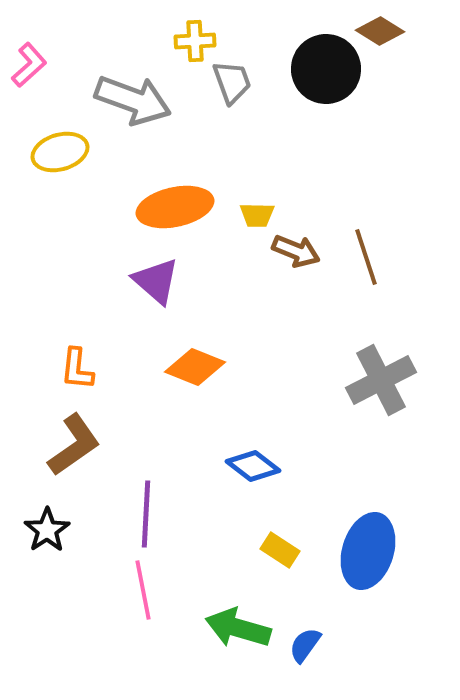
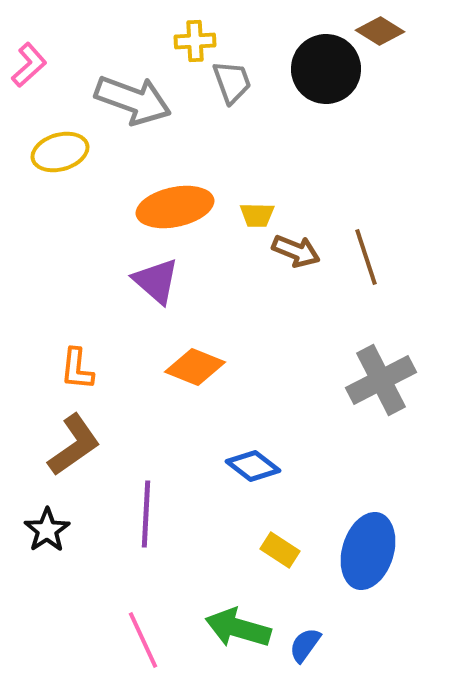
pink line: moved 50 px down; rotated 14 degrees counterclockwise
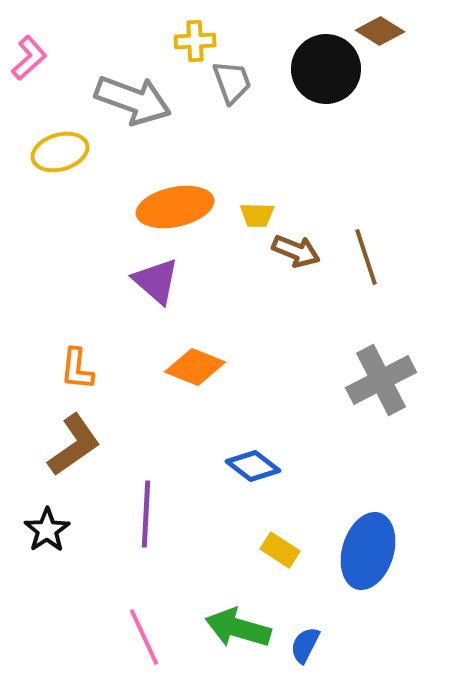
pink L-shape: moved 7 px up
pink line: moved 1 px right, 3 px up
blue semicircle: rotated 9 degrees counterclockwise
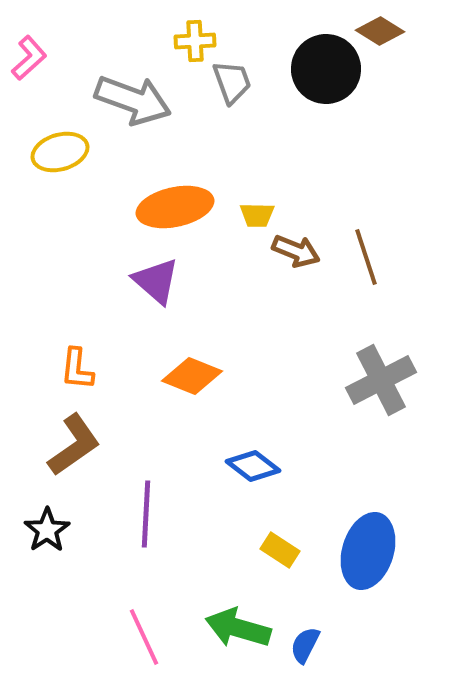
orange diamond: moved 3 px left, 9 px down
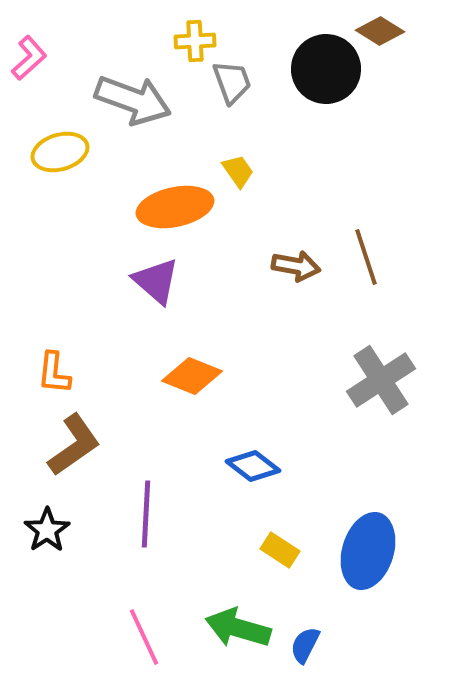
yellow trapezoid: moved 19 px left, 44 px up; rotated 126 degrees counterclockwise
brown arrow: moved 15 px down; rotated 12 degrees counterclockwise
orange L-shape: moved 23 px left, 4 px down
gray cross: rotated 6 degrees counterclockwise
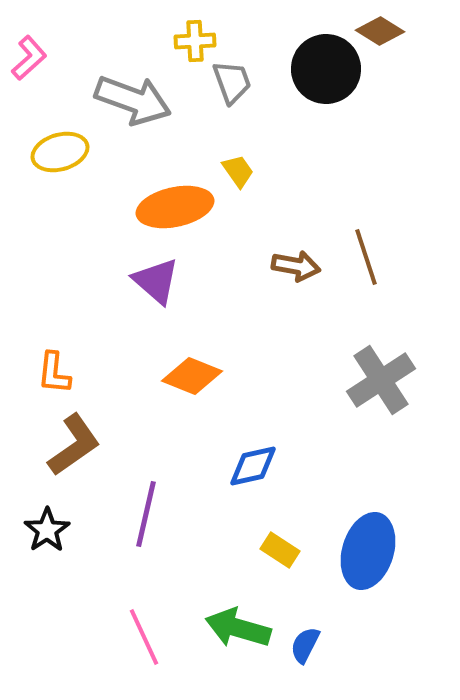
blue diamond: rotated 50 degrees counterclockwise
purple line: rotated 10 degrees clockwise
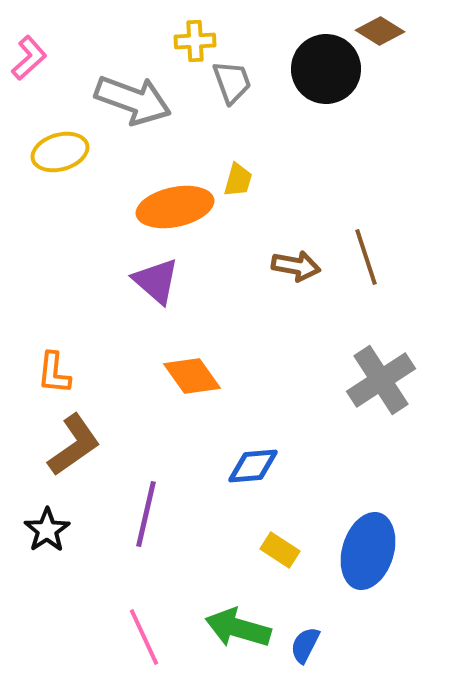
yellow trapezoid: moved 9 px down; rotated 51 degrees clockwise
orange diamond: rotated 32 degrees clockwise
blue diamond: rotated 8 degrees clockwise
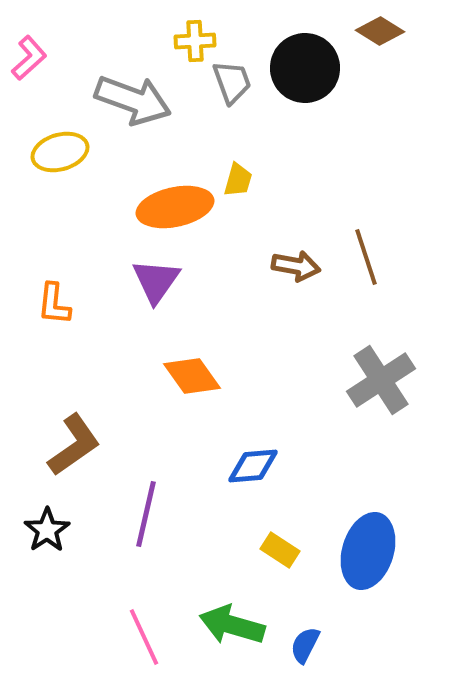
black circle: moved 21 px left, 1 px up
purple triangle: rotated 24 degrees clockwise
orange L-shape: moved 69 px up
green arrow: moved 6 px left, 3 px up
